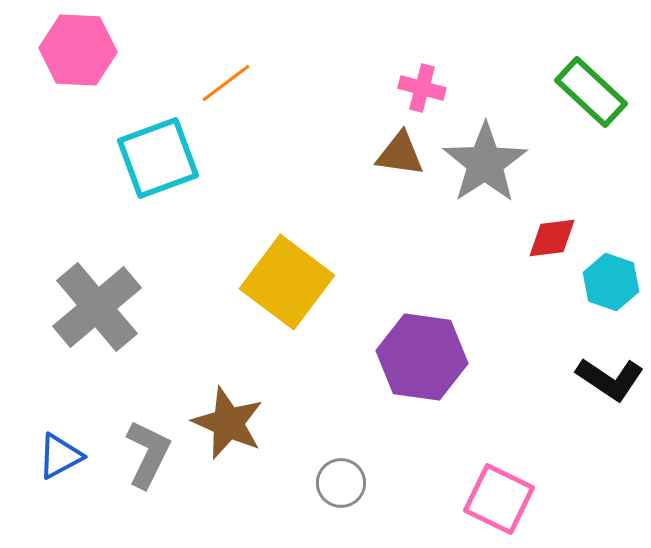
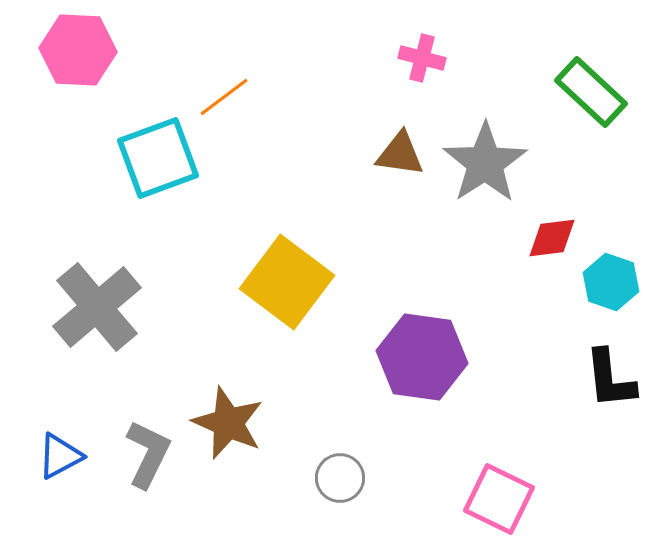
orange line: moved 2 px left, 14 px down
pink cross: moved 30 px up
black L-shape: rotated 50 degrees clockwise
gray circle: moved 1 px left, 5 px up
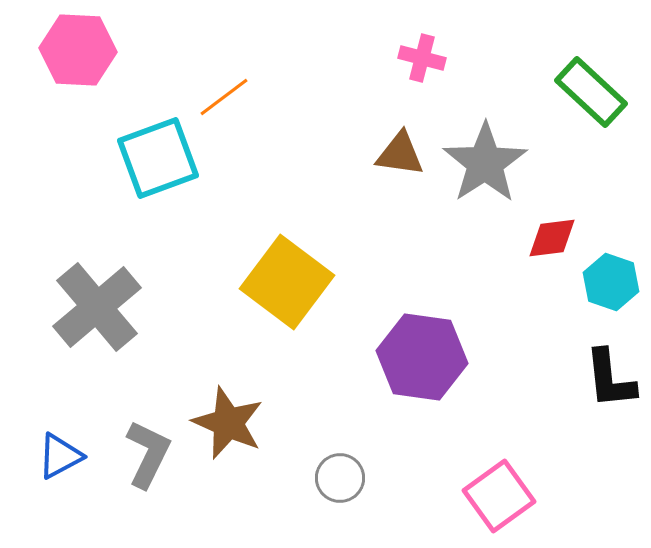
pink square: moved 3 px up; rotated 28 degrees clockwise
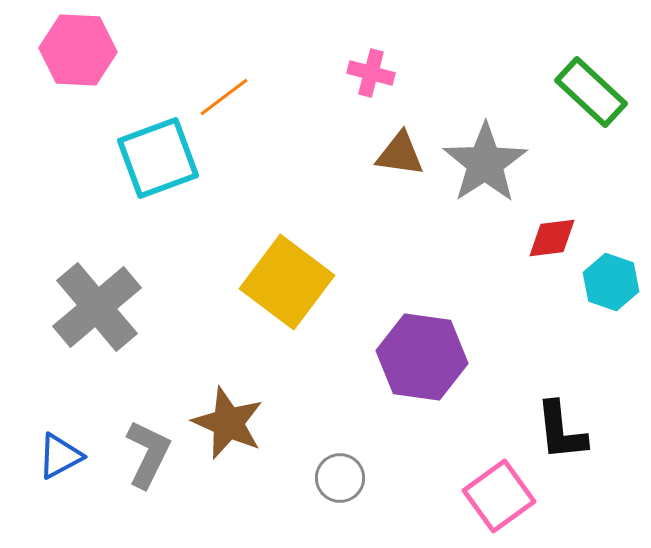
pink cross: moved 51 px left, 15 px down
black L-shape: moved 49 px left, 52 px down
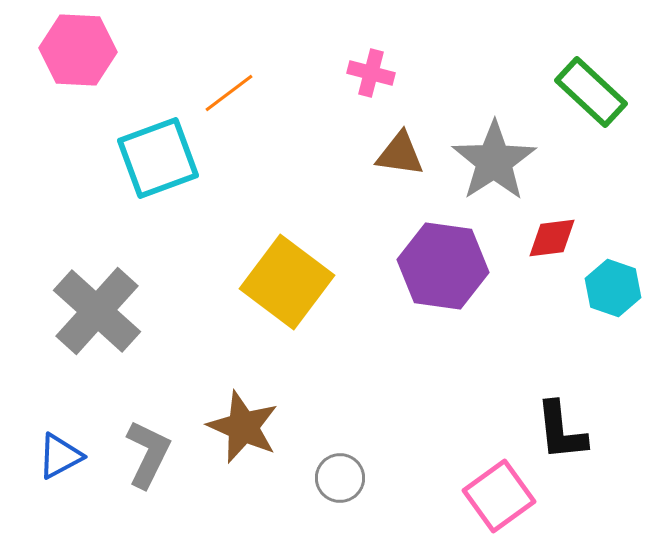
orange line: moved 5 px right, 4 px up
gray star: moved 9 px right, 2 px up
cyan hexagon: moved 2 px right, 6 px down
gray cross: moved 4 px down; rotated 8 degrees counterclockwise
purple hexagon: moved 21 px right, 91 px up
brown star: moved 15 px right, 4 px down
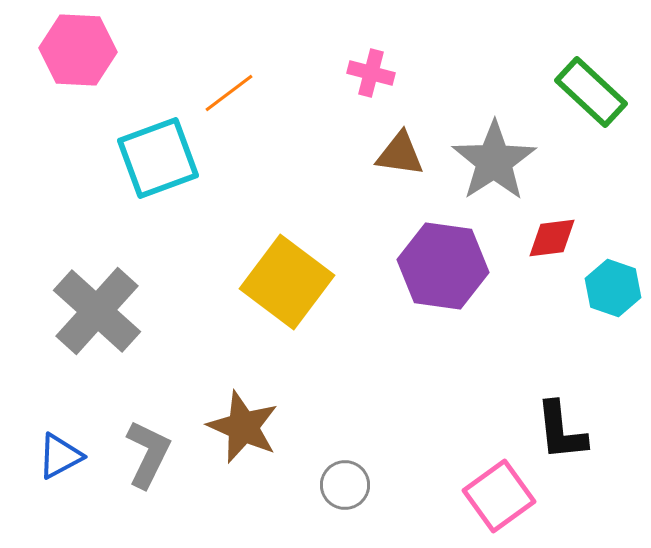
gray circle: moved 5 px right, 7 px down
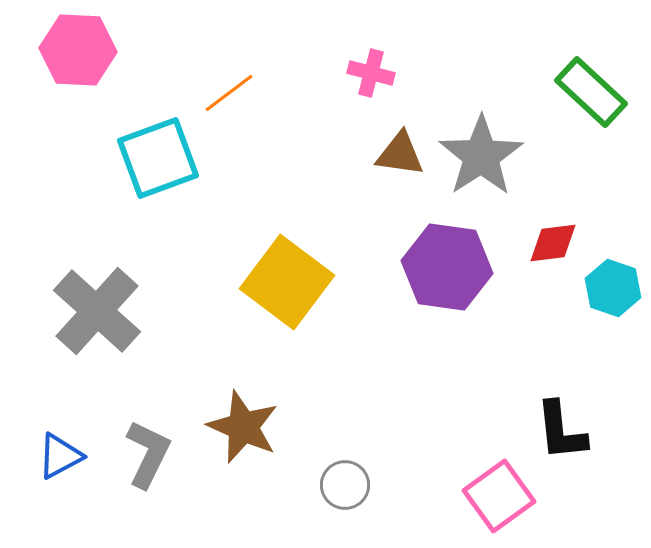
gray star: moved 13 px left, 5 px up
red diamond: moved 1 px right, 5 px down
purple hexagon: moved 4 px right, 1 px down
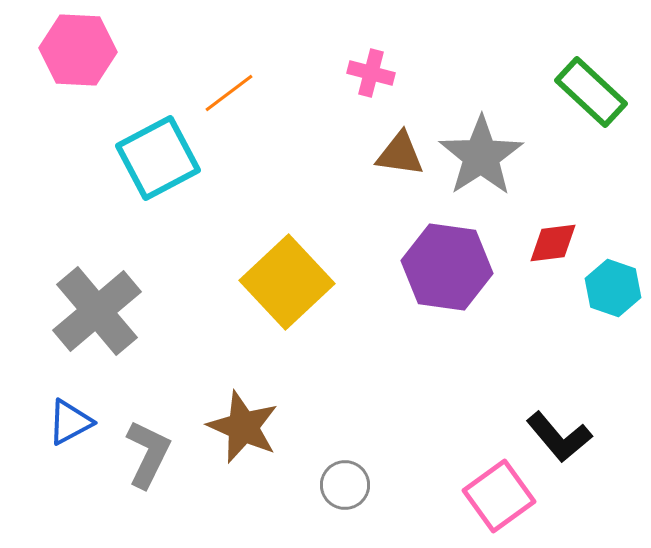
cyan square: rotated 8 degrees counterclockwise
yellow square: rotated 10 degrees clockwise
gray cross: rotated 8 degrees clockwise
black L-shape: moved 2 px left, 6 px down; rotated 34 degrees counterclockwise
blue triangle: moved 10 px right, 34 px up
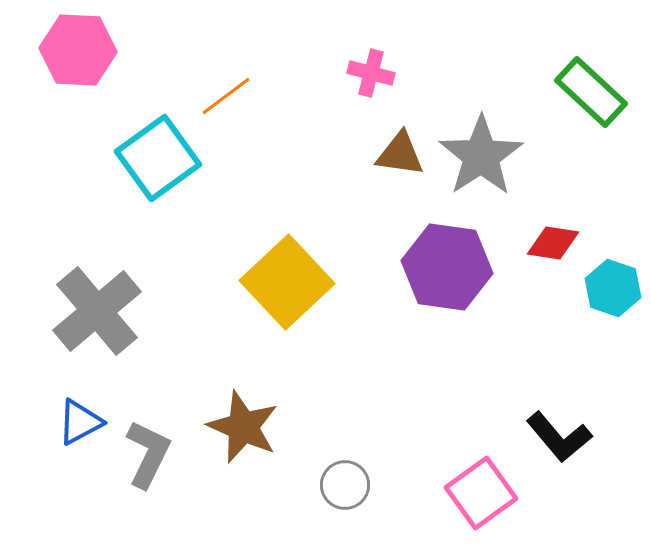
orange line: moved 3 px left, 3 px down
cyan square: rotated 8 degrees counterclockwise
red diamond: rotated 16 degrees clockwise
blue triangle: moved 10 px right
pink square: moved 18 px left, 3 px up
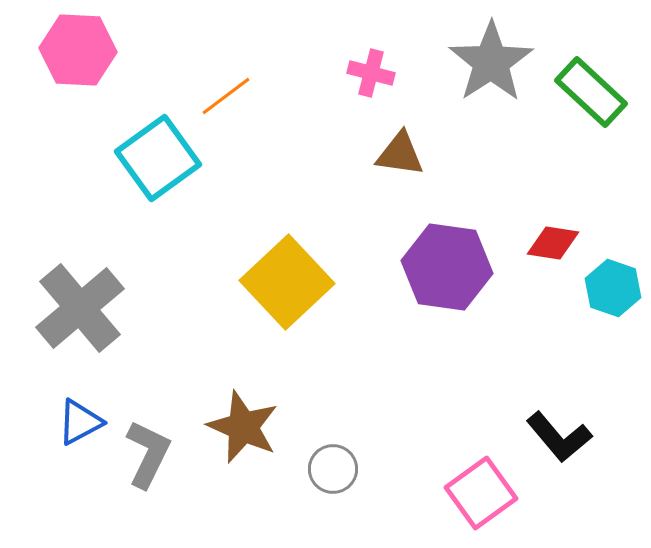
gray star: moved 10 px right, 94 px up
gray cross: moved 17 px left, 3 px up
gray circle: moved 12 px left, 16 px up
